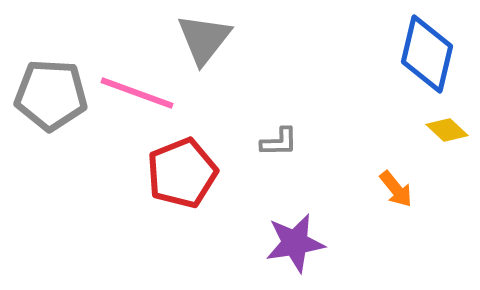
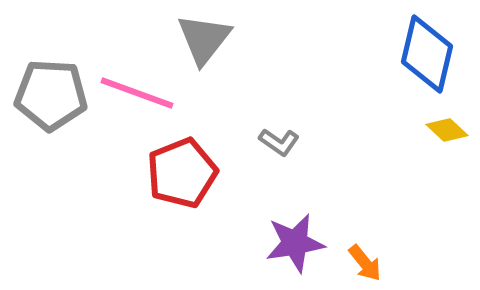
gray L-shape: rotated 36 degrees clockwise
orange arrow: moved 31 px left, 74 px down
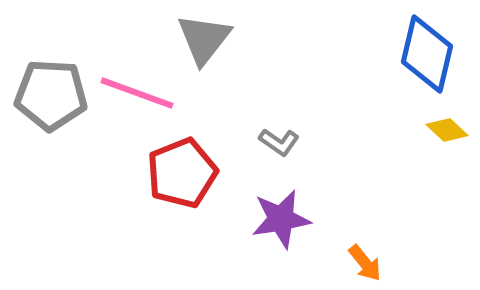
purple star: moved 14 px left, 24 px up
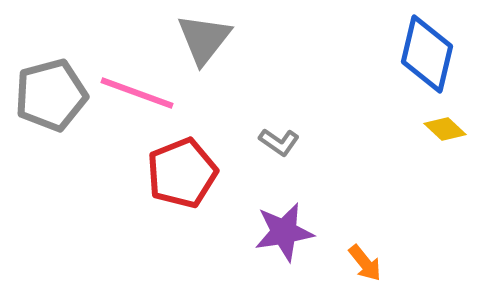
gray pentagon: rotated 18 degrees counterclockwise
yellow diamond: moved 2 px left, 1 px up
purple star: moved 3 px right, 13 px down
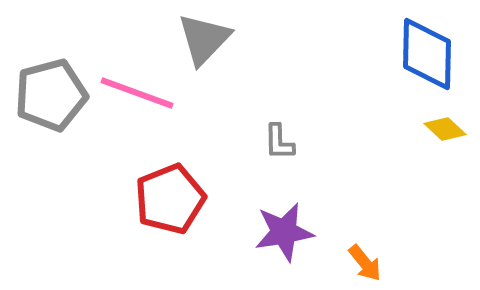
gray triangle: rotated 6 degrees clockwise
blue diamond: rotated 12 degrees counterclockwise
gray L-shape: rotated 54 degrees clockwise
red pentagon: moved 12 px left, 26 px down
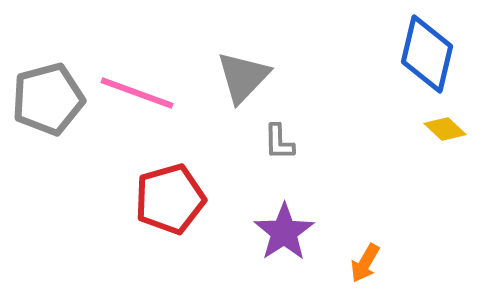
gray triangle: moved 39 px right, 38 px down
blue diamond: rotated 12 degrees clockwise
gray pentagon: moved 3 px left, 4 px down
red pentagon: rotated 6 degrees clockwise
purple star: rotated 24 degrees counterclockwise
orange arrow: rotated 69 degrees clockwise
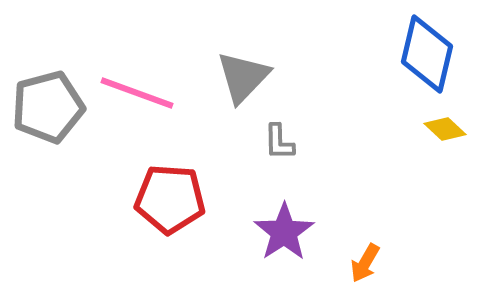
gray pentagon: moved 8 px down
red pentagon: rotated 20 degrees clockwise
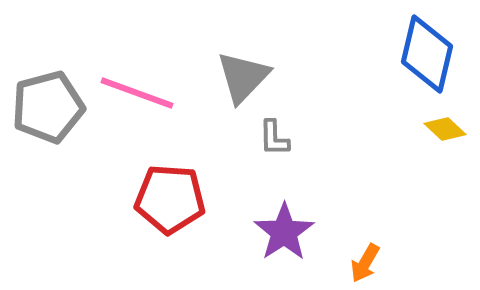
gray L-shape: moved 5 px left, 4 px up
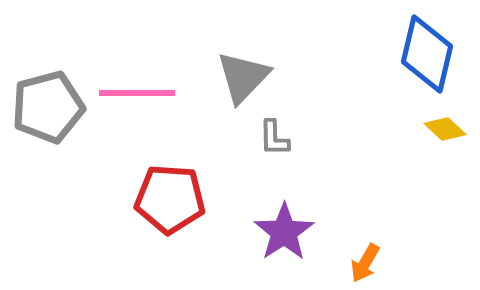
pink line: rotated 20 degrees counterclockwise
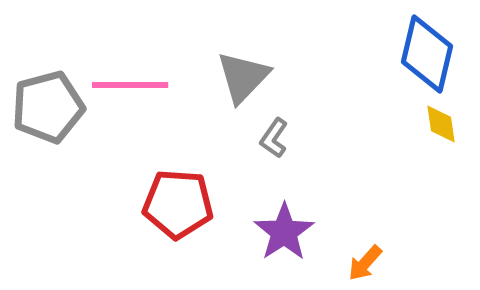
pink line: moved 7 px left, 8 px up
yellow diamond: moved 4 px left, 5 px up; rotated 39 degrees clockwise
gray L-shape: rotated 36 degrees clockwise
red pentagon: moved 8 px right, 5 px down
orange arrow: rotated 12 degrees clockwise
